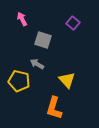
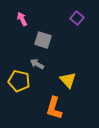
purple square: moved 4 px right, 5 px up
yellow triangle: moved 1 px right
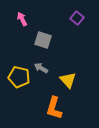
gray arrow: moved 4 px right, 4 px down
yellow pentagon: moved 4 px up
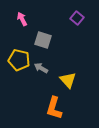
yellow pentagon: moved 17 px up
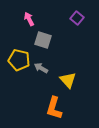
pink arrow: moved 7 px right
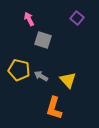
yellow pentagon: moved 10 px down
gray arrow: moved 8 px down
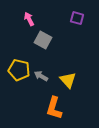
purple square: rotated 24 degrees counterclockwise
gray square: rotated 12 degrees clockwise
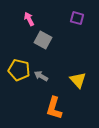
yellow triangle: moved 10 px right
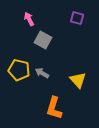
gray arrow: moved 1 px right, 3 px up
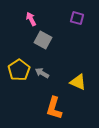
pink arrow: moved 2 px right
yellow pentagon: rotated 25 degrees clockwise
yellow triangle: moved 2 px down; rotated 24 degrees counterclockwise
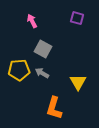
pink arrow: moved 1 px right, 2 px down
gray square: moved 9 px down
yellow pentagon: rotated 30 degrees clockwise
yellow triangle: rotated 36 degrees clockwise
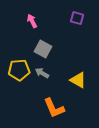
yellow triangle: moved 2 px up; rotated 30 degrees counterclockwise
orange L-shape: rotated 40 degrees counterclockwise
